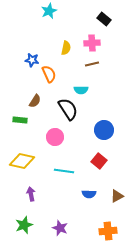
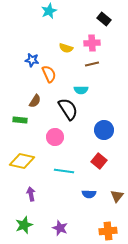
yellow semicircle: rotated 96 degrees clockwise
brown triangle: rotated 24 degrees counterclockwise
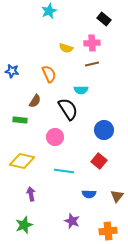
blue star: moved 20 px left, 11 px down
purple star: moved 12 px right, 7 px up
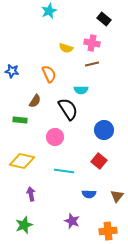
pink cross: rotated 14 degrees clockwise
